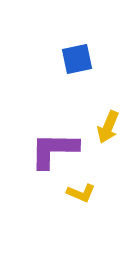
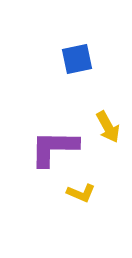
yellow arrow: rotated 52 degrees counterclockwise
purple L-shape: moved 2 px up
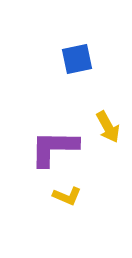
yellow L-shape: moved 14 px left, 3 px down
